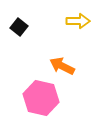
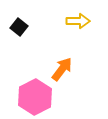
orange arrow: moved 3 px down; rotated 100 degrees clockwise
pink hexagon: moved 6 px left, 1 px up; rotated 20 degrees clockwise
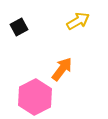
yellow arrow: rotated 30 degrees counterclockwise
black square: rotated 24 degrees clockwise
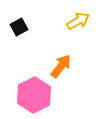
orange arrow: moved 1 px left, 3 px up
pink hexagon: moved 1 px left, 2 px up
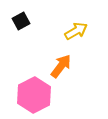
yellow arrow: moved 2 px left, 10 px down
black square: moved 2 px right, 6 px up
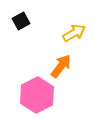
yellow arrow: moved 2 px left, 2 px down
pink hexagon: moved 3 px right
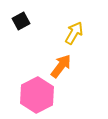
yellow arrow: rotated 30 degrees counterclockwise
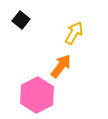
black square: moved 1 px up; rotated 24 degrees counterclockwise
